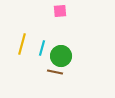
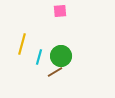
cyan line: moved 3 px left, 9 px down
brown line: rotated 42 degrees counterclockwise
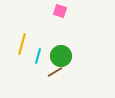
pink square: rotated 24 degrees clockwise
cyan line: moved 1 px left, 1 px up
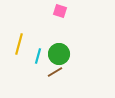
yellow line: moved 3 px left
green circle: moved 2 px left, 2 px up
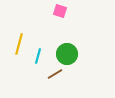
green circle: moved 8 px right
brown line: moved 2 px down
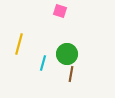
cyan line: moved 5 px right, 7 px down
brown line: moved 16 px right; rotated 49 degrees counterclockwise
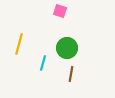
green circle: moved 6 px up
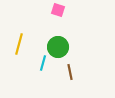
pink square: moved 2 px left, 1 px up
green circle: moved 9 px left, 1 px up
brown line: moved 1 px left, 2 px up; rotated 21 degrees counterclockwise
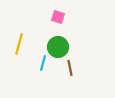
pink square: moved 7 px down
brown line: moved 4 px up
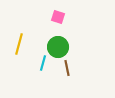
brown line: moved 3 px left
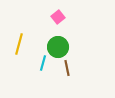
pink square: rotated 32 degrees clockwise
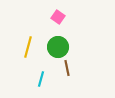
pink square: rotated 16 degrees counterclockwise
yellow line: moved 9 px right, 3 px down
cyan line: moved 2 px left, 16 px down
